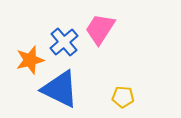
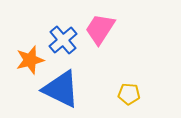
blue cross: moved 1 px left, 2 px up
blue triangle: moved 1 px right
yellow pentagon: moved 6 px right, 3 px up
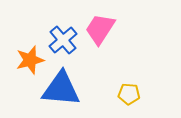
blue triangle: rotated 21 degrees counterclockwise
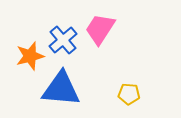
orange star: moved 4 px up
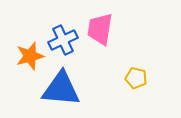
pink trapezoid: rotated 24 degrees counterclockwise
blue cross: rotated 16 degrees clockwise
yellow pentagon: moved 7 px right, 16 px up; rotated 10 degrees clockwise
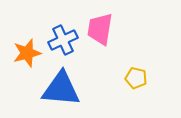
orange star: moved 3 px left, 3 px up
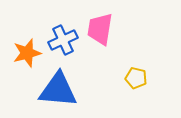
blue triangle: moved 3 px left, 1 px down
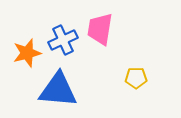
yellow pentagon: rotated 15 degrees counterclockwise
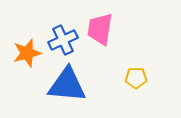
blue triangle: moved 9 px right, 5 px up
